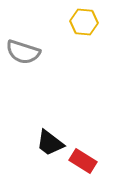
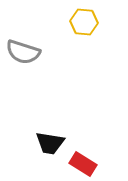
black trapezoid: rotated 28 degrees counterclockwise
red rectangle: moved 3 px down
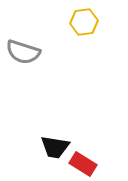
yellow hexagon: rotated 12 degrees counterclockwise
black trapezoid: moved 5 px right, 4 px down
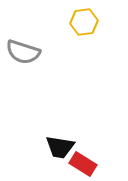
black trapezoid: moved 5 px right
